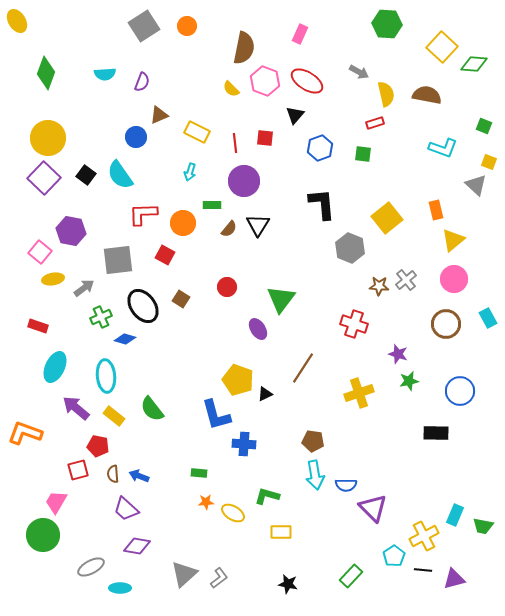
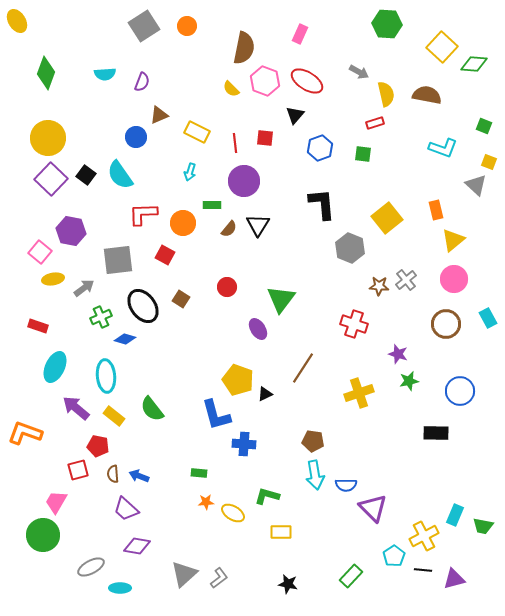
purple square at (44, 178): moved 7 px right, 1 px down
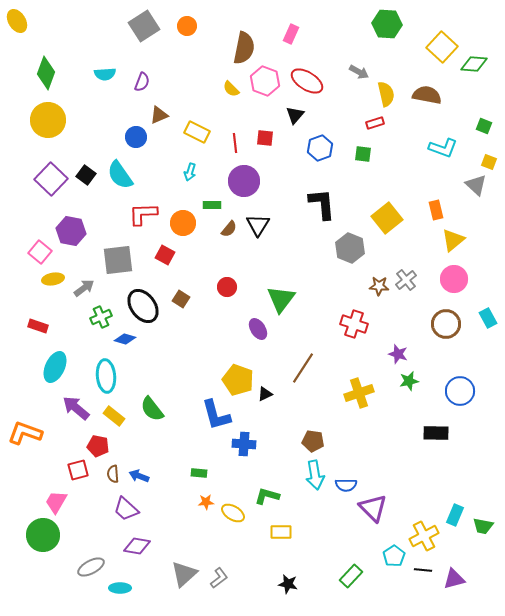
pink rectangle at (300, 34): moved 9 px left
yellow circle at (48, 138): moved 18 px up
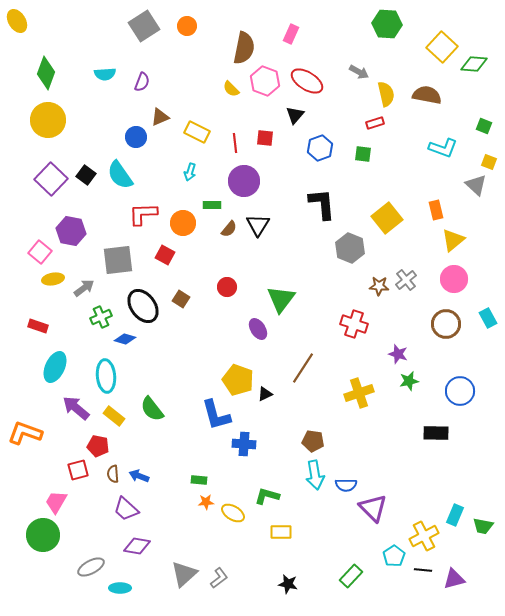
brown triangle at (159, 115): moved 1 px right, 2 px down
green rectangle at (199, 473): moved 7 px down
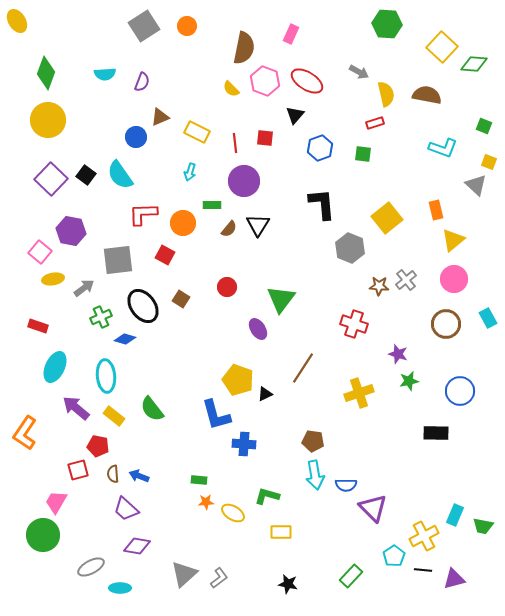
orange L-shape at (25, 433): rotated 76 degrees counterclockwise
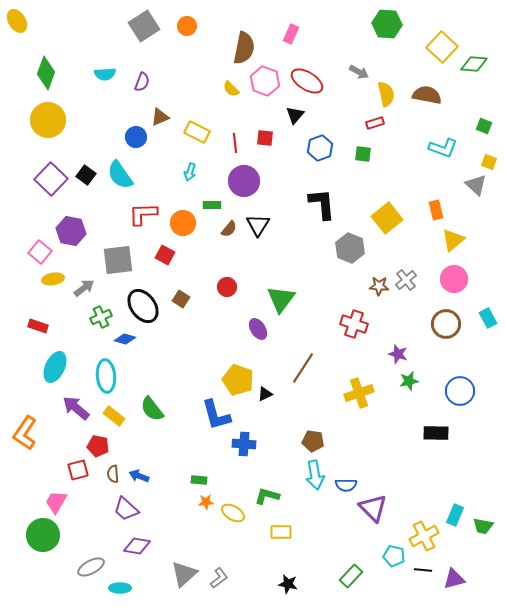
cyan pentagon at (394, 556): rotated 25 degrees counterclockwise
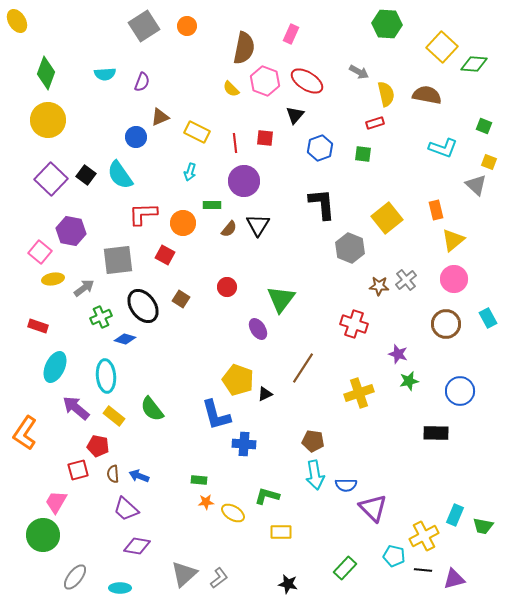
gray ellipse at (91, 567): moved 16 px left, 10 px down; rotated 24 degrees counterclockwise
green rectangle at (351, 576): moved 6 px left, 8 px up
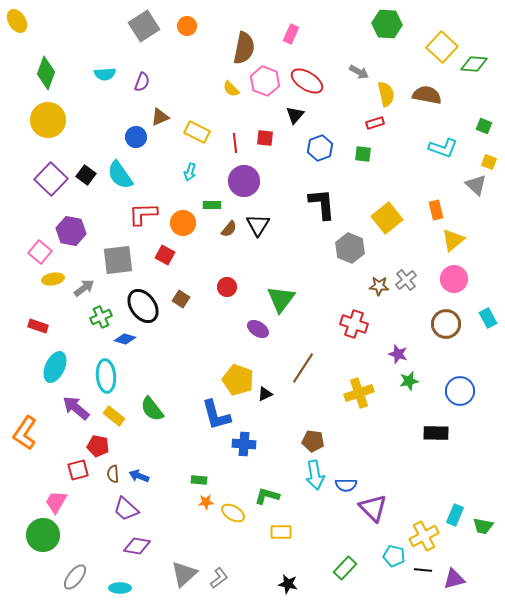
purple ellipse at (258, 329): rotated 25 degrees counterclockwise
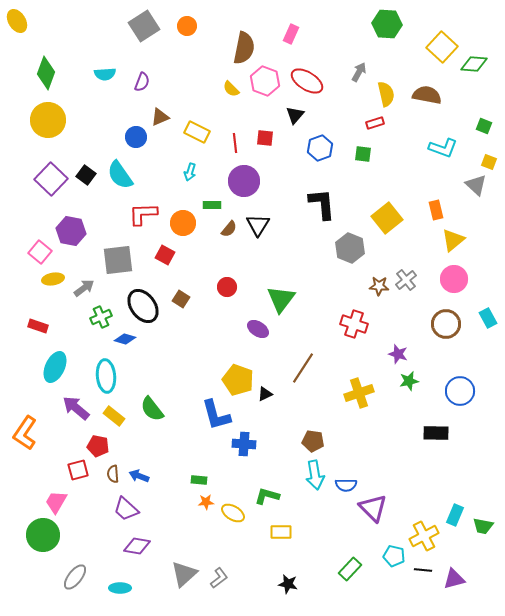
gray arrow at (359, 72): rotated 90 degrees counterclockwise
green rectangle at (345, 568): moved 5 px right, 1 px down
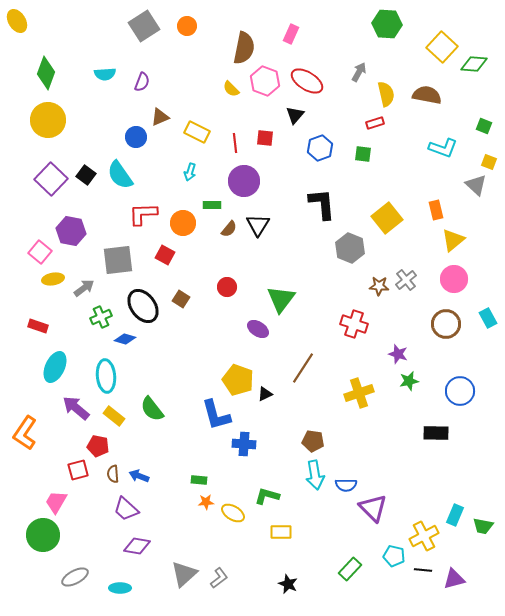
gray ellipse at (75, 577): rotated 24 degrees clockwise
black star at (288, 584): rotated 12 degrees clockwise
